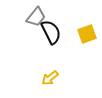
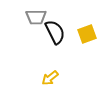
gray trapezoid: rotated 50 degrees clockwise
black semicircle: moved 4 px right
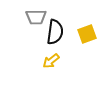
black semicircle: rotated 35 degrees clockwise
yellow arrow: moved 1 px right, 17 px up
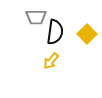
yellow square: rotated 24 degrees counterclockwise
yellow arrow: rotated 12 degrees counterclockwise
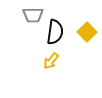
gray trapezoid: moved 3 px left, 2 px up
yellow square: moved 2 px up
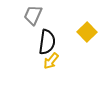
gray trapezoid: rotated 115 degrees clockwise
black semicircle: moved 8 px left, 10 px down
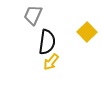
yellow arrow: moved 1 px down
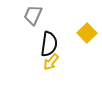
yellow square: moved 1 px down
black semicircle: moved 2 px right, 2 px down
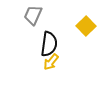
yellow square: moved 1 px left, 7 px up
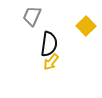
gray trapezoid: moved 1 px left, 1 px down
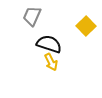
black semicircle: rotated 80 degrees counterclockwise
yellow arrow: rotated 66 degrees counterclockwise
